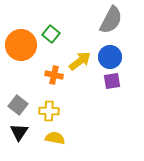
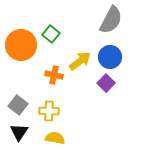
purple square: moved 6 px left, 2 px down; rotated 36 degrees counterclockwise
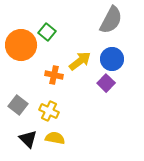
green square: moved 4 px left, 2 px up
blue circle: moved 2 px right, 2 px down
yellow cross: rotated 24 degrees clockwise
black triangle: moved 9 px right, 7 px down; rotated 18 degrees counterclockwise
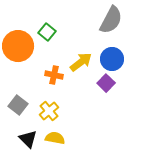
orange circle: moved 3 px left, 1 px down
yellow arrow: moved 1 px right, 1 px down
yellow cross: rotated 24 degrees clockwise
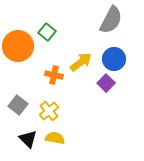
blue circle: moved 2 px right
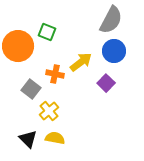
green square: rotated 18 degrees counterclockwise
blue circle: moved 8 px up
orange cross: moved 1 px right, 1 px up
gray square: moved 13 px right, 16 px up
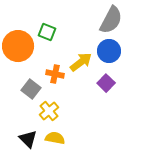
blue circle: moved 5 px left
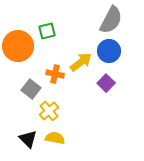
green square: moved 1 px up; rotated 36 degrees counterclockwise
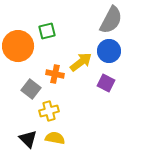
purple square: rotated 18 degrees counterclockwise
yellow cross: rotated 24 degrees clockwise
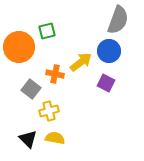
gray semicircle: moved 7 px right; rotated 8 degrees counterclockwise
orange circle: moved 1 px right, 1 px down
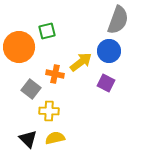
yellow cross: rotated 18 degrees clockwise
yellow semicircle: rotated 24 degrees counterclockwise
